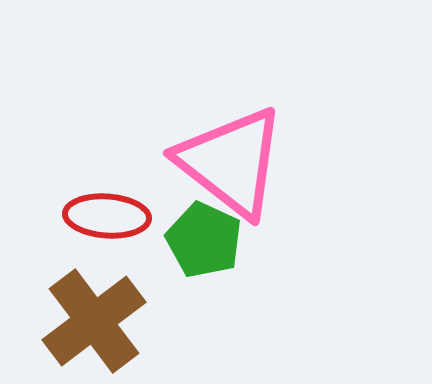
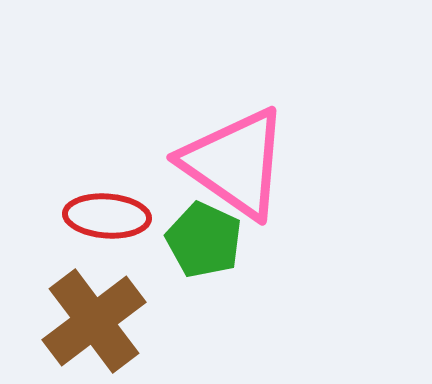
pink triangle: moved 4 px right, 1 px down; rotated 3 degrees counterclockwise
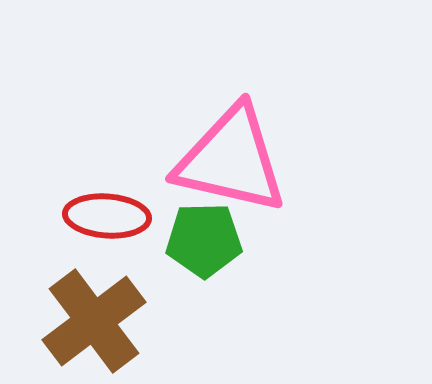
pink triangle: moved 4 px left, 3 px up; rotated 22 degrees counterclockwise
green pentagon: rotated 26 degrees counterclockwise
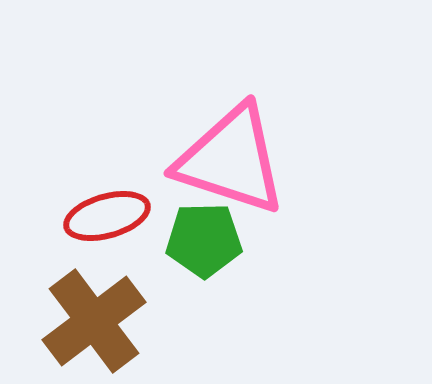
pink triangle: rotated 5 degrees clockwise
red ellipse: rotated 20 degrees counterclockwise
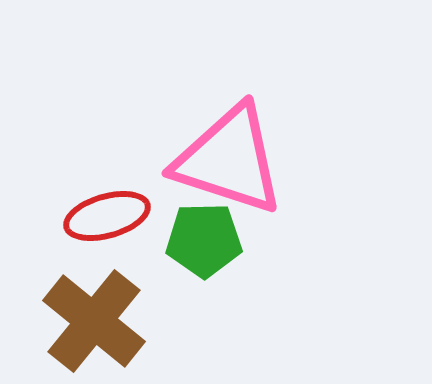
pink triangle: moved 2 px left
brown cross: rotated 14 degrees counterclockwise
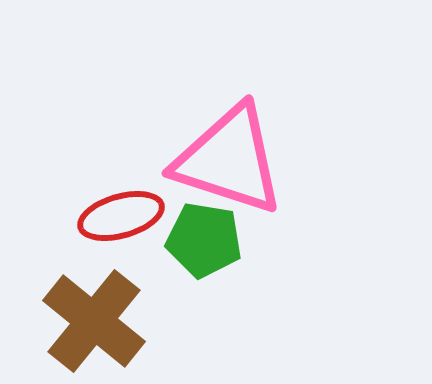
red ellipse: moved 14 px right
green pentagon: rotated 10 degrees clockwise
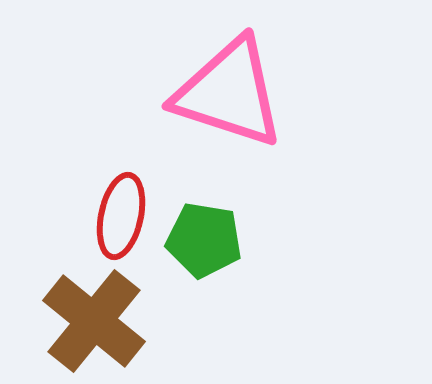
pink triangle: moved 67 px up
red ellipse: rotated 62 degrees counterclockwise
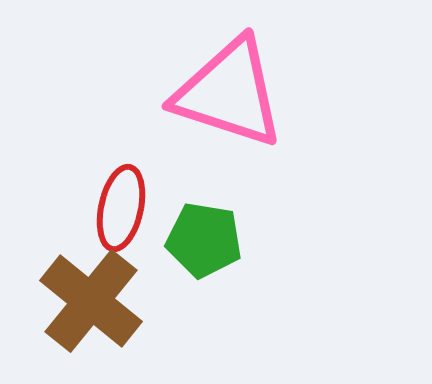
red ellipse: moved 8 px up
brown cross: moved 3 px left, 20 px up
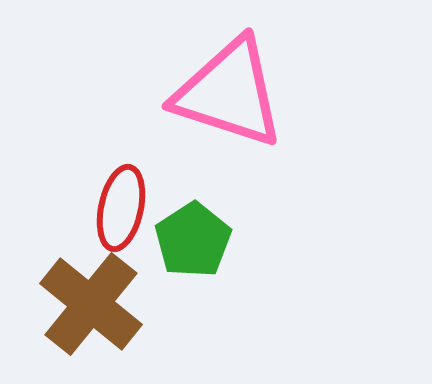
green pentagon: moved 11 px left; rotated 30 degrees clockwise
brown cross: moved 3 px down
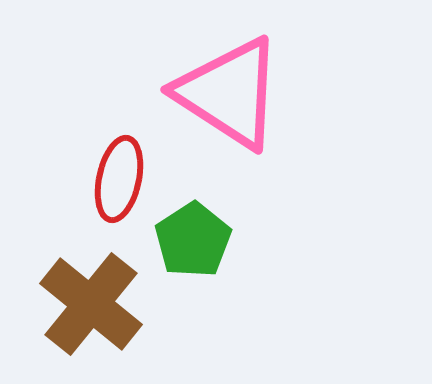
pink triangle: rotated 15 degrees clockwise
red ellipse: moved 2 px left, 29 px up
